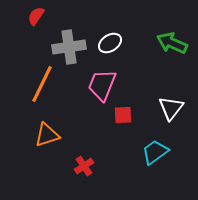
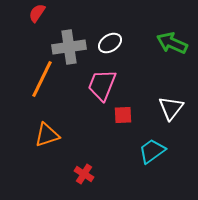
red semicircle: moved 1 px right, 3 px up
orange line: moved 5 px up
cyan trapezoid: moved 3 px left, 1 px up
red cross: moved 8 px down; rotated 24 degrees counterclockwise
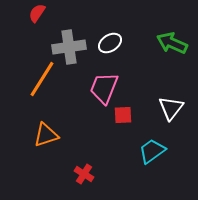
orange line: rotated 6 degrees clockwise
pink trapezoid: moved 2 px right, 3 px down
orange triangle: moved 1 px left
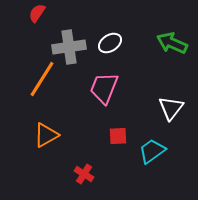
red square: moved 5 px left, 21 px down
orange triangle: rotated 12 degrees counterclockwise
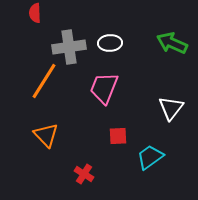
red semicircle: moved 2 px left; rotated 36 degrees counterclockwise
white ellipse: rotated 30 degrees clockwise
orange line: moved 2 px right, 2 px down
orange triangle: rotated 44 degrees counterclockwise
cyan trapezoid: moved 2 px left, 6 px down
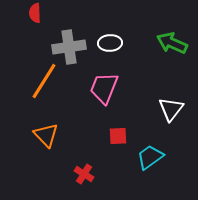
white triangle: moved 1 px down
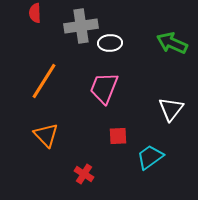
gray cross: moved 12 px right, 21 px up
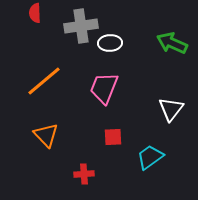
orange line: rotated 18 degrees clockwise
red square: moved 5 px left, 1 px down
red cross: rotated 36 degrees counterclockwise
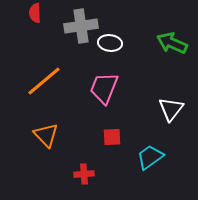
white ellipse: rotated 10 degrees clockwise
red square: moved 1 px left
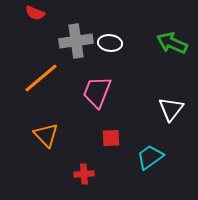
red semicircle: rotated 66 degrees counterclockwise
gray cross: moved 5 px left, 15 px down
orange line: moved 3 px left, 3 px up
pink trapezoid: moved 7 px left, 4 px down
red square: moved 1 px left, 1 px down
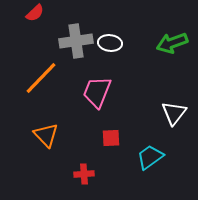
red semicircle: rotated 66 degrees counterclockwise
green arrow: rotated 44 degrees counterclockwise
orange line: rotated 6 degrees counterclockwise
white triangle: moved 3 px right, 4 px down
